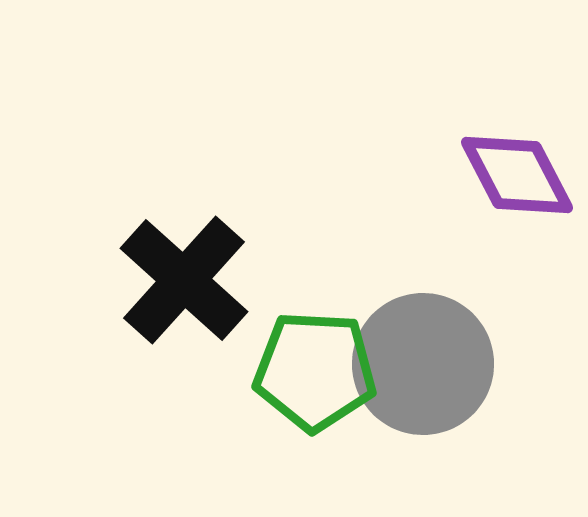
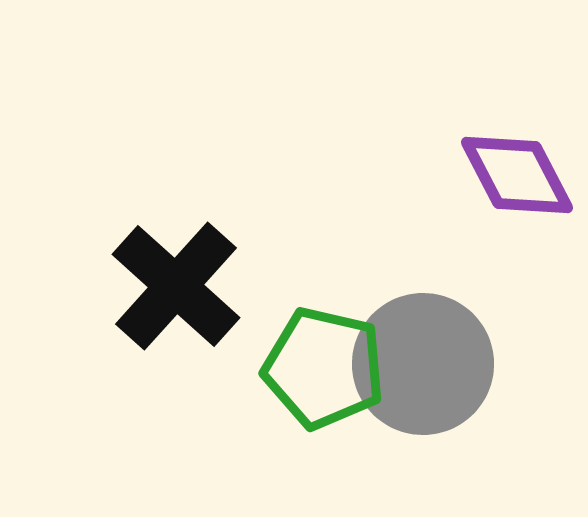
black cross: moved 8 px left, 6 px down
green pentagon: moved 9 px right, 3 px up; rotated 10 degrees clockwise
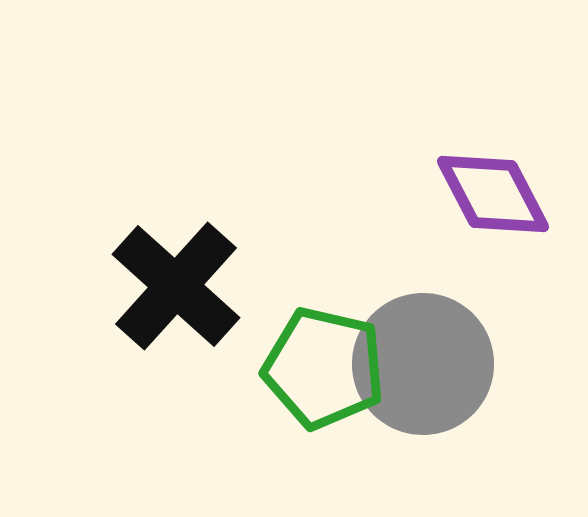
purple diamond: moved 24 px left, 19 px down
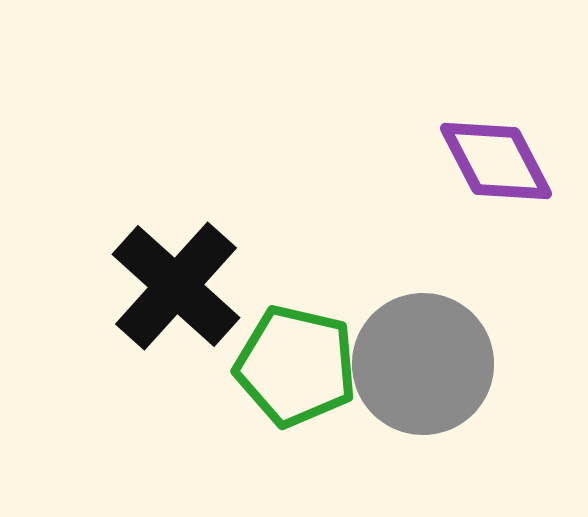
purple diamond: moved 3 px right, 33 px up
green pentagon: moved 28 px left, 2 px up
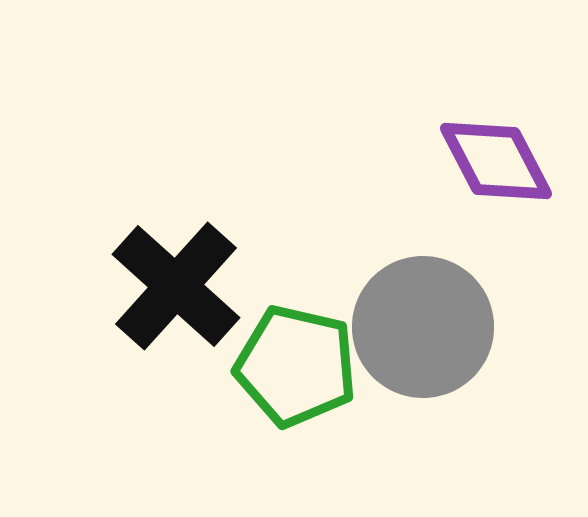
gray circle: moved 37 px up
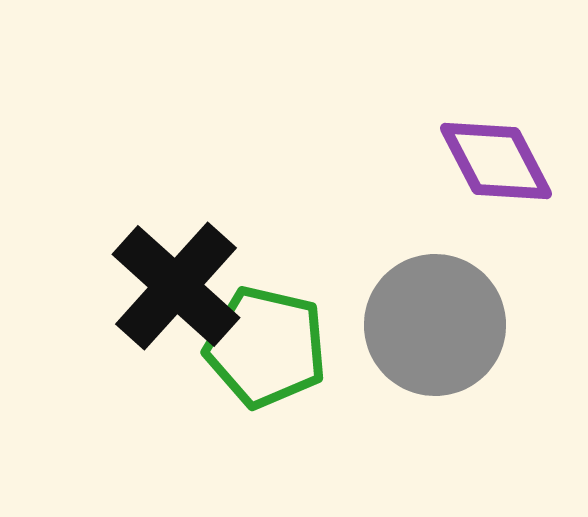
gray circle: moved 12 px right, 2 px up
green pentagon: moved 30 px left, 19 px up
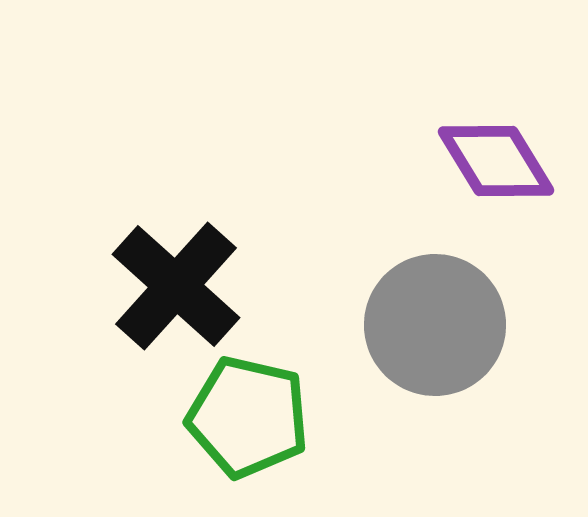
purple diamond: rotated 4 degrees counterclockwise
green pentagon: moved 18 px left, 70 px down
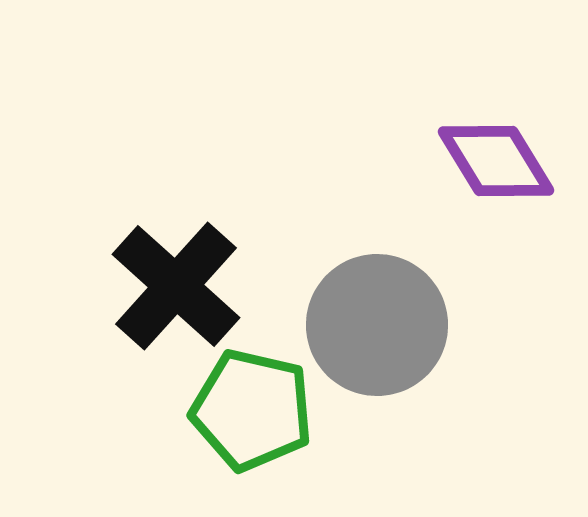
gray circle: moved 58 px left
green pentagon: moved 4 px right, 7 px up
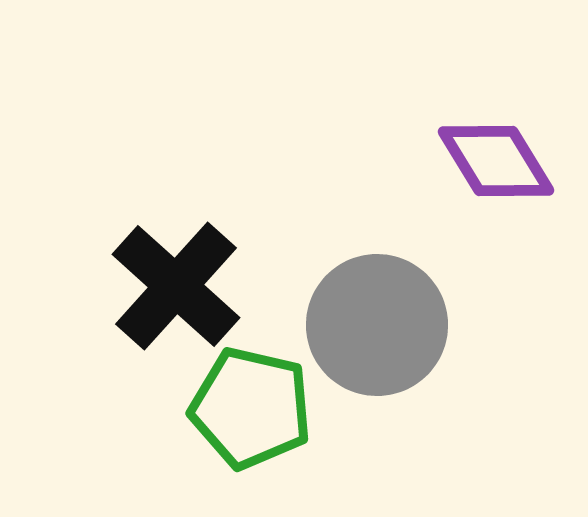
green pentagon: moved 1 px left, 2 px up
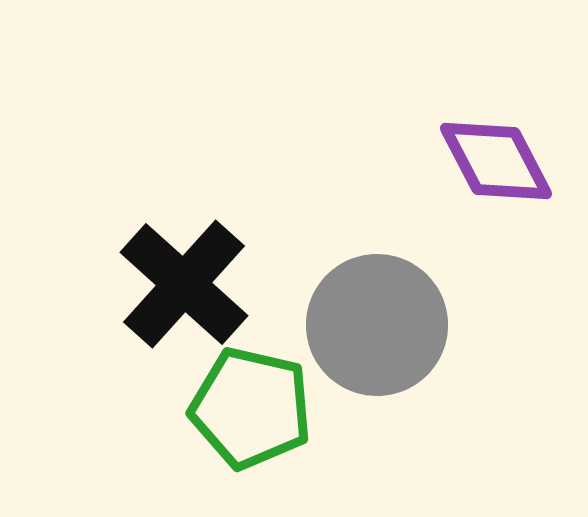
purple diamond: rotated 4 degrees clockwise
black cross: moved 8 px right, 2 px up
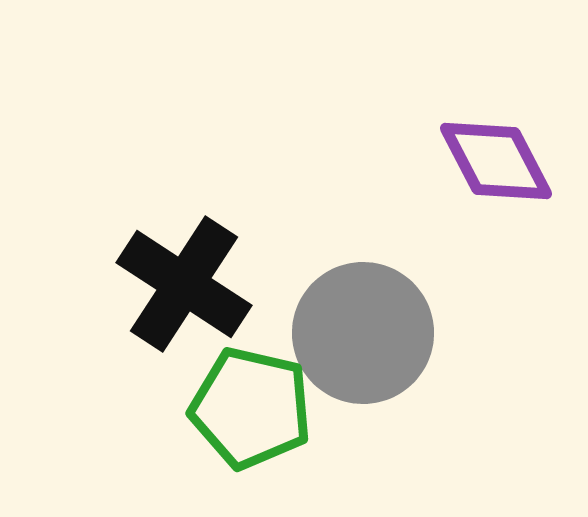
black cross: rotated 9 degrees counterclockwise
gray circle: moved 14 px left, 8 px down
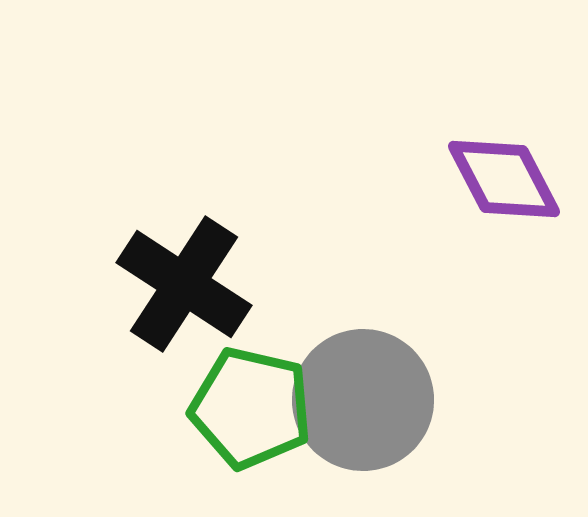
purple diamond: moved 8 px right, 18 px down
gray circle: moved 67 px down
